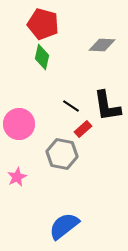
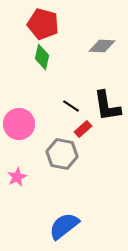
gray diamond: moved 1 px down
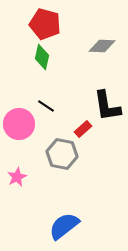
red pentagon: moved 2 px right
black line: moved 25 px left
